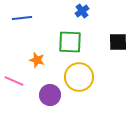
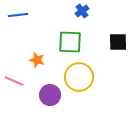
blue line: moved 4 px left, 3 px up
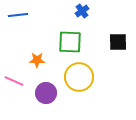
orange star: rotated 14 degrees counterclockwise
purple circle: moved 4 px left, 2 px up
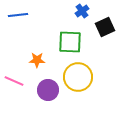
black square: moved 13 px left, 15 px up; rotated 24 degrees counterclockwise
yellow circle: moved 1 px left
purple circle: moved 2 px right, 3 px up
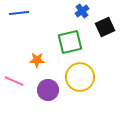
blue line: moved 1 px right, 2 px up
green square: rotated 15 degrees counterclockwise
yellow circle: moved 2 px right
